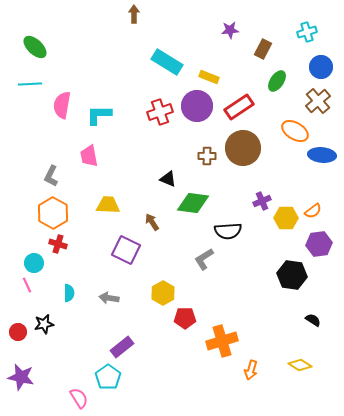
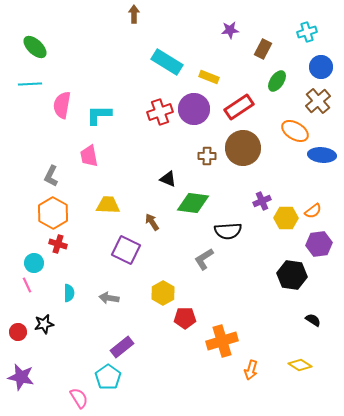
purple circle at (197, 106): moved 3 px left, 3 px down
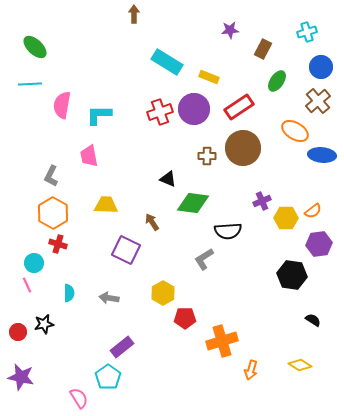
yellow trapezoid at (108, 205): moved 2 px left
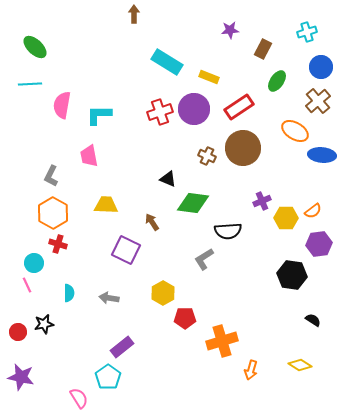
brown cross at (207, 156): rotated 24 degrees clockwise
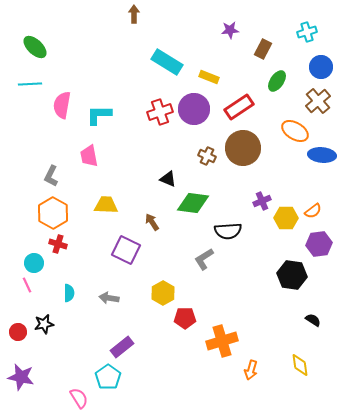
yellow diamond at (300, 365): rotated 50 degrees clockwise
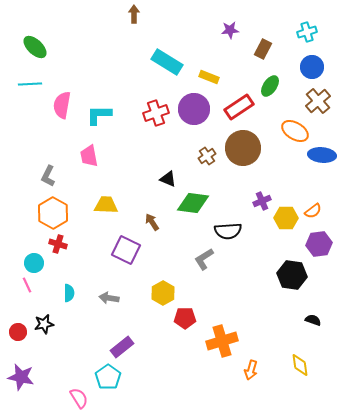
blue circle at (321, 67): moved 9 px left
green ellipse at (277, 81): moved 7 px left, 5 px down
red cross at (160, 112): moved 4 px left, 1 px down
brown cross at (207, 156): rotated 30 degrees clockwise
gray L-shape at (51, 176): moved 3 px left
black semicircle at (313, 320): rotated 14 degrees counterclockwise
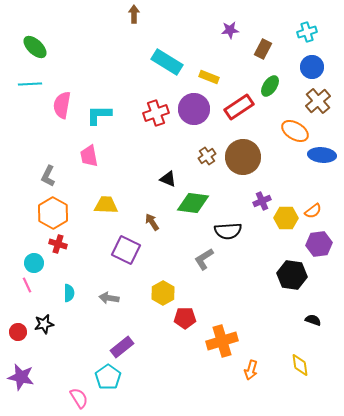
brown circle at (243, 148): moved 9 px down
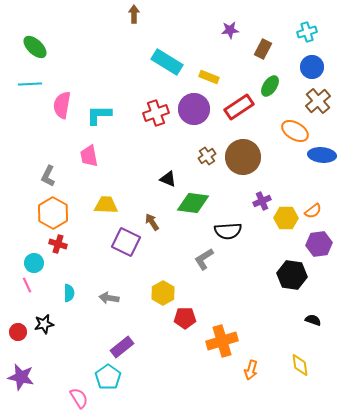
purple square at (126, 250): moved 8 px up
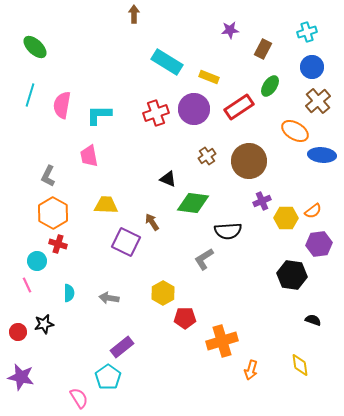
cyan line at (30, 84): moved 11 px down; rotated 70 degrees counterclockwise
brown circle at (243, 157): moved 6 px right, 4 px down
cyan circle at (34, 263): moved 3 px right, 2 px up
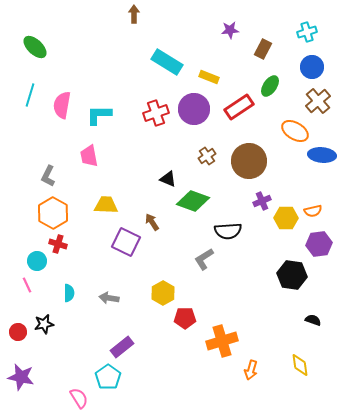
green diamond at (193, 203): moved 2 px up; rotated 12 degrees clockwise
orange semicircle at (313, 211): rotated 24 degrees clockwise
